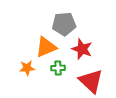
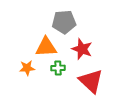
gray pentagon: moved 2 px up
orange triangle: rotated 20 degrees clockwise
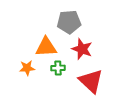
gray pentagon: moved 5 px right
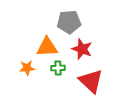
orange triangle: moved 1 px right
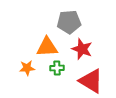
green cross: moved 1 px left
red triangle: rotated 12 degrees counterclockwise
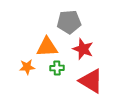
red star: moved 1 px right
orange star: moved 1 px up
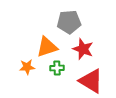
orange triangle: rotated 15 degrees counterclockwise
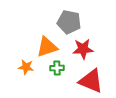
gray pentagon: rotated 15 degrees clockwise
red star: rotated 25 degrees counterclockwise
orange star: moved 1 px left; rotated 14 degrees clockwise
red triangle: rotated 8 degrees counterclockwise
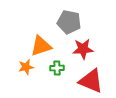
orange triangle: moved 6 px left, 1 px up
orange star: rotated 21 degrees counterclockwise
